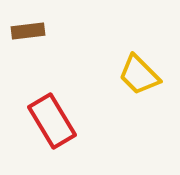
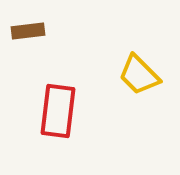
red rectangle: moved 6 px right, 10 px up; rotated 38 degrees clockwise
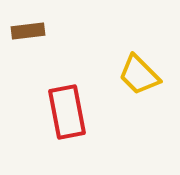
red rectangle: moved 9 px right, 1 px down; rotated 18 degrees counterclockwise
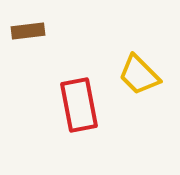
red rectangle: moved 12 px right, 7 px up
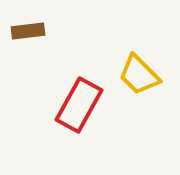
red rectangle: rotated 40 degrees clockwise
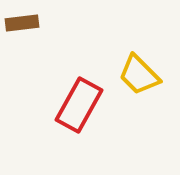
brown rectangle: moved 6 px left, 8 px up
